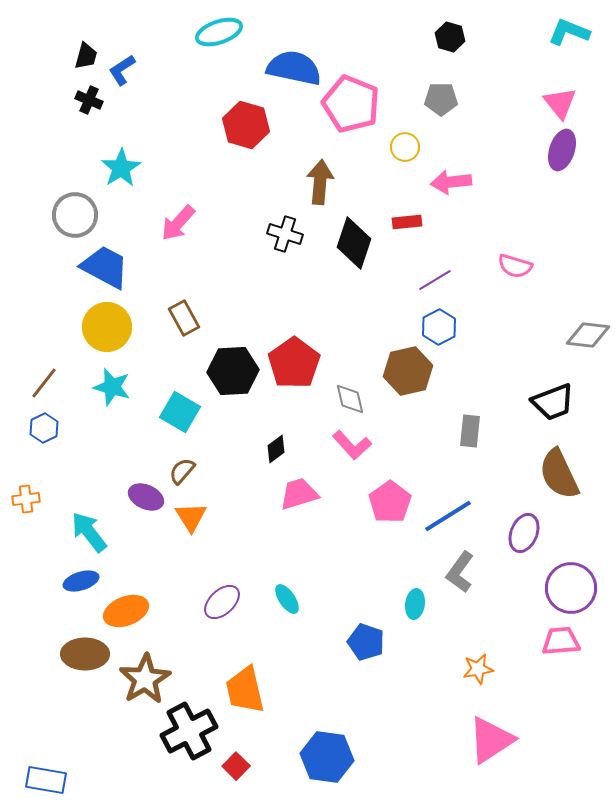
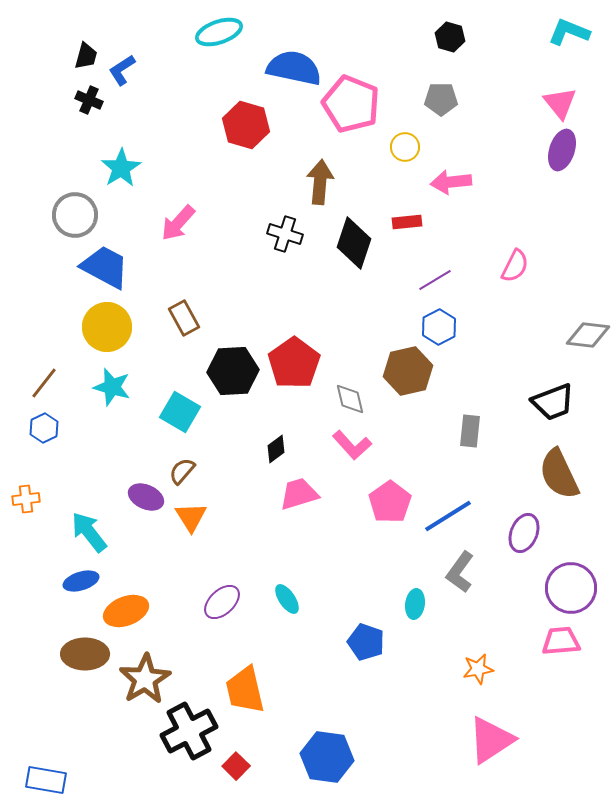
pink semicircle at (515, 266): rotated 80 degrees counterclockwise
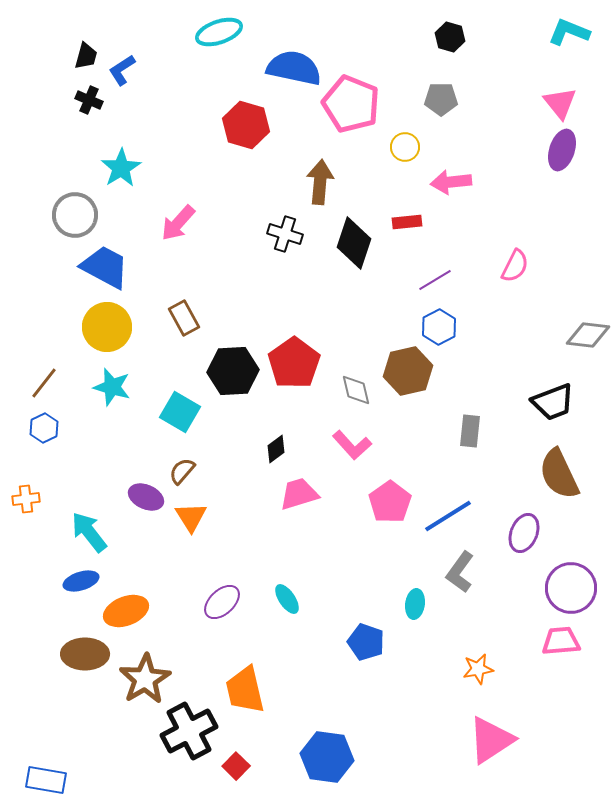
gray diamond at (350, 399): moved 6 px right, 9 px up
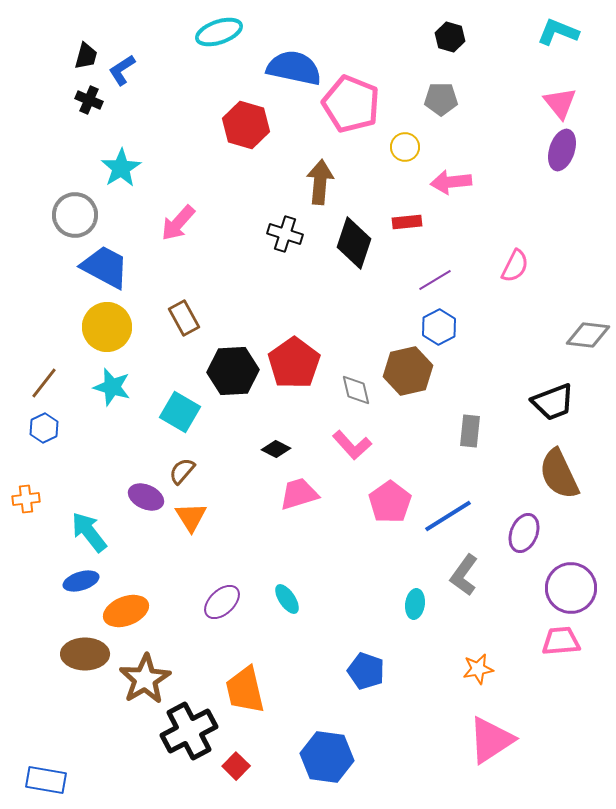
cyan L-shape at (569, 32): moved 11 px left
black diamond at (276, 449): rotated 64 degrees clockwise
gray L-shape at (460, 572): moved 4 px right, 3 px down
blue pentagon at (366, 642): moved 29 px down
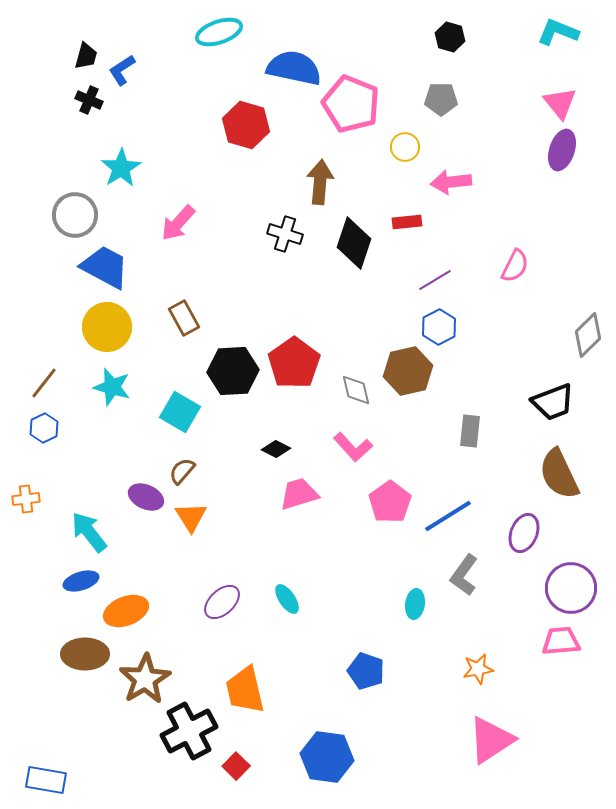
gray diamond at (588, 335): rotated 51 degrees counterclockwise
pink L-shape at (352, 445): moved 1 px right, 2 px down
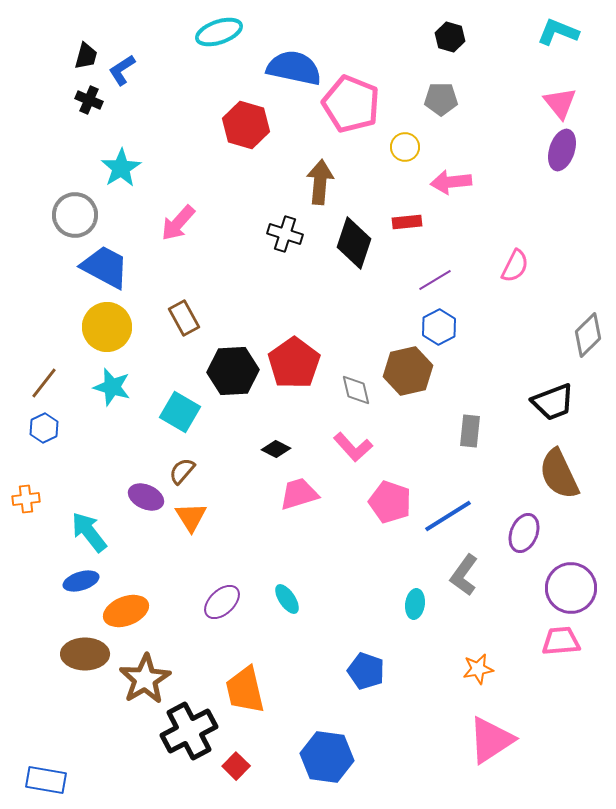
pink pentagon at (390, 502): rotated 18 degrees counterclockwise
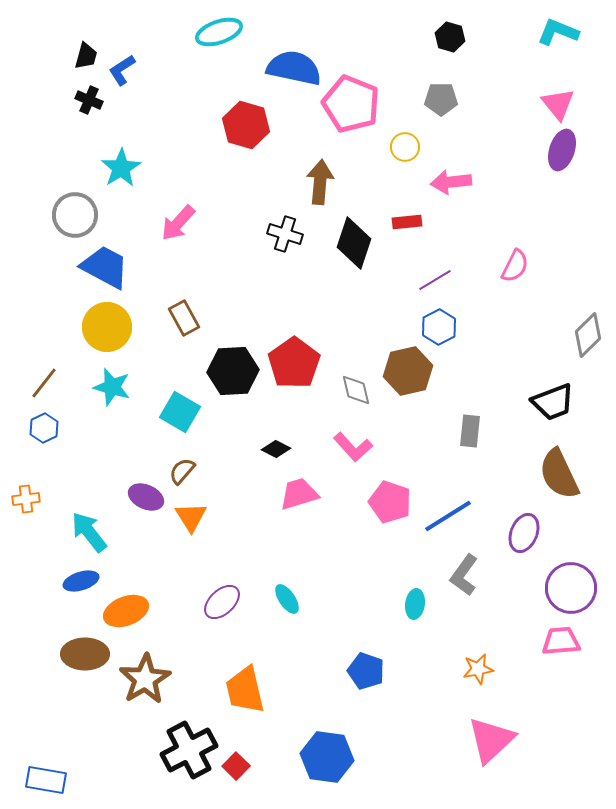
pink triangle at (560, 103): moved 2 px left, 1 px down
black cross at (189, 731): moved 19 px down
pink triangle at (491, 740): rotated 10 degrees counterclockwise
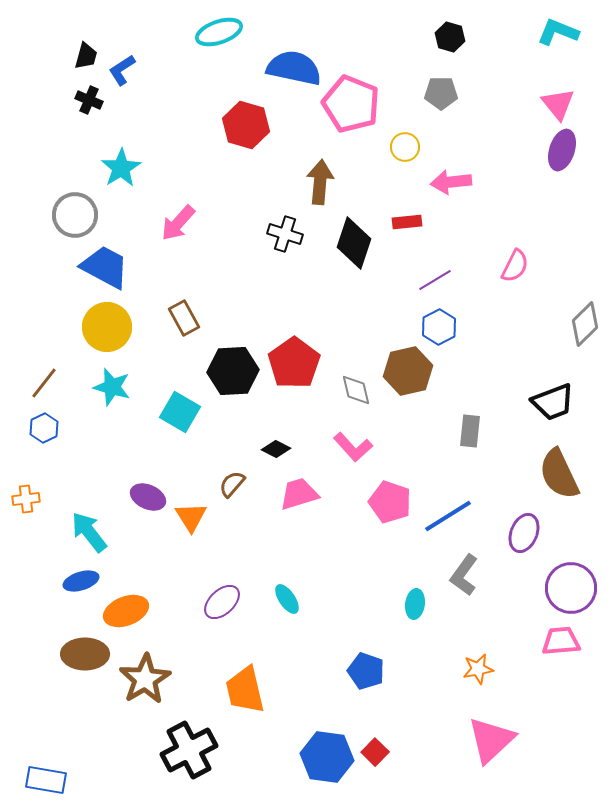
gray pentagon at (441, 99): moved 6 px up
gray diamond at (588, 335): moved 3 px left, 11 px up
brown semicircle at (182, 471): moved 50 px right, 13 px down
purple ellipse at (146, 497): moved 2 px right
red square at (236, 766): moved 139 px right, 14 px up
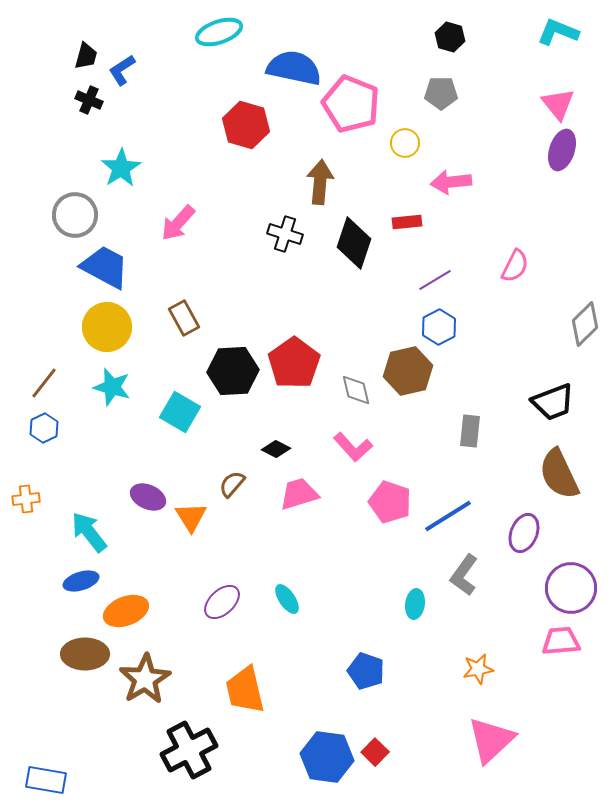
yellow circle at (405, 147): moved 4 px up
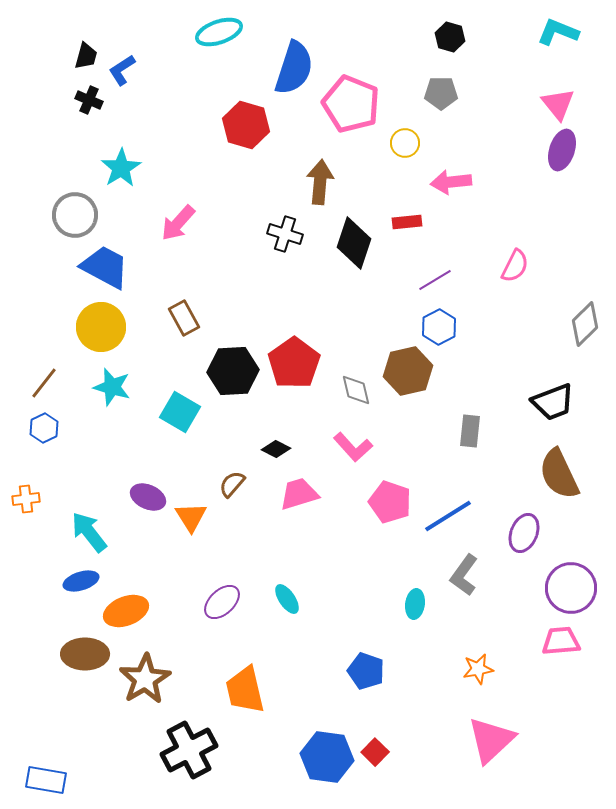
blue semicircle at (294, 68): rotated 96 degrees clockwise
yellow circle at (107, 327): moved 6 px left
